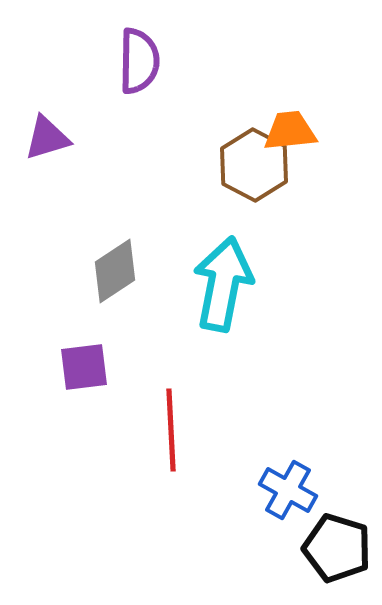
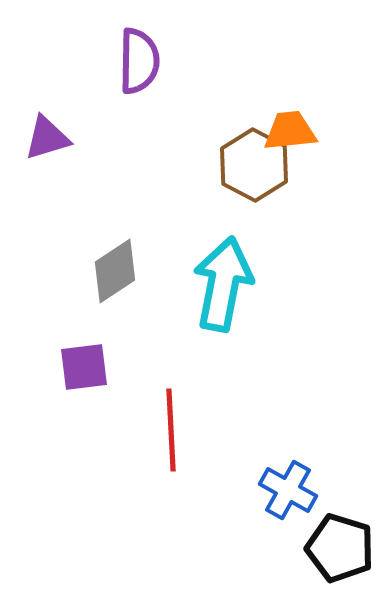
black pentagon: moved 3 px right
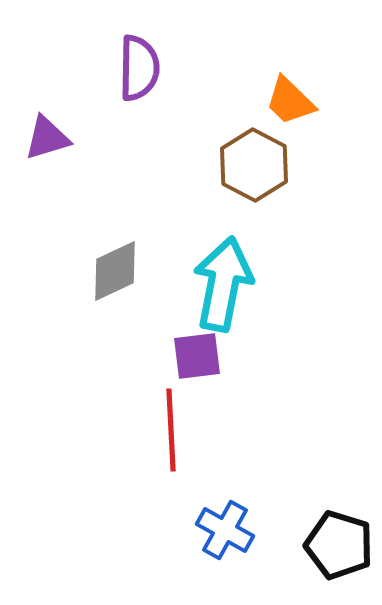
purple semicircle: moved 7 px down
orange trapezoid: moved 30 px up; rotated 130 degrees counterclockwise
gray diamond: rotated 8 degrees clockwise
purple square: moved 113 px right, 11 px up
blue cross: moved 63 px left, 40 px down
black pentagon: moved 1 px left, 3 px up
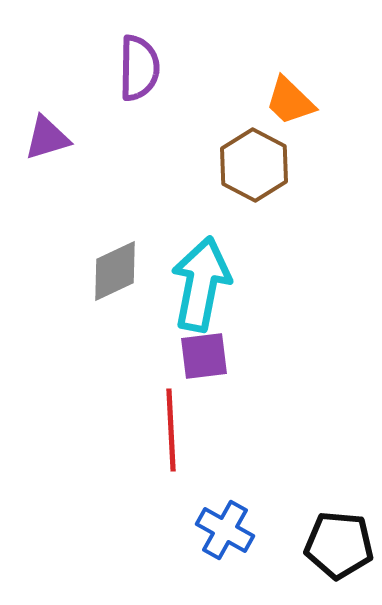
cyan arrow: moved 22 px left
purple square: moved 7 px right
black pentagon: rotated 12 degrees counterclockwise
